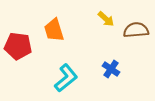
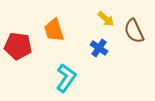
brown semicircle: moved 2 px left, 1 px down; rotated 110 degrees counterclockwise
blue cross: moved 12 px left, 21 px up
cyan L-shape: rotated 16 degrees counterclockwise
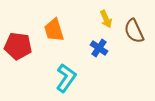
yellow arrow: rotated 24 degrees clockwise
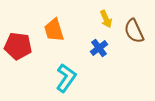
blue cross: rotated 18 degrees clockwise
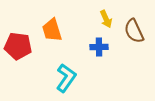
orange trapezoid: moved 2 px left
blue cross: moved 1 px up; rotated 36 degrees clockwise
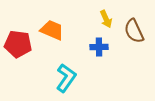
orange trapezoid: rotated 130 degrees clockwise
red pentagon: moved 2 px up
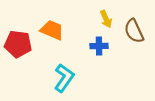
blue cross: moved 1 px up
cyan L-shape: moved 2 px left
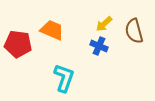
yellow arrow: moved 2 px left, 5 px down; rotated 72 degrees clockwise
brown semicircle: rotated 10 degrees clockwise
blue cross: rotated 24 degrees clockwise
cyan L-shape: rotated 16 degrees counterclockwise
